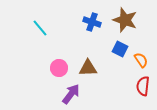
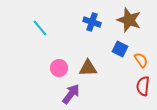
brown star: moved 4 px right
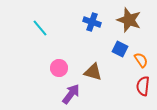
brown triangle: moved 5 px right, 4 px down; rotated 18 degrees clockwise
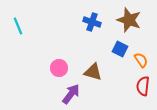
cyan line: moved 22 px left, 2 px up; rotated 18 degrees clockwise
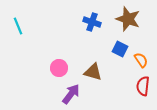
brown star: moved 1 px left, 1 px up
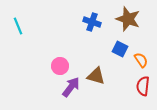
pink circle: moved 1 px right, 2 px up
brown triangle: moved 3 px right, 4 px down
purple arrow: moved 7 px up
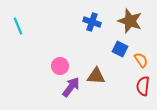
brown star: moved 2 px right, 2 px down
brown triangle: rotated 12 degrees counterclockwise
